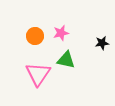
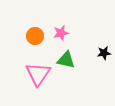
black star: moved 2 px right, 10 px down
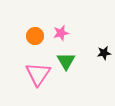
green triangle: moved 1 px down; rotated 48 degrees clockwise
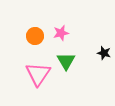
black star: rotated 24 degrees clockwise
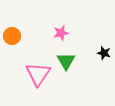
orange circle: moved 23 px left
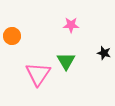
pink star: moved 10 px right, 8 px up; rotated 14 degrees clockwise
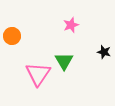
pink star: rotated 21 degrees counterclockwise
black star: moved 1 px up
green triangle: moved 2 px left
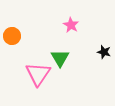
pink star: rotated 21 degrees counterclockwise
green triangle: moved 4 px left, 3 px up
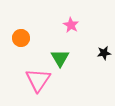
orange circle: moved 9 px right, 2 px down
black star: moved 1 px down; rotated 24 degrees counterclockwise
pink triangle: moved 6 px down
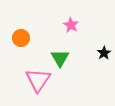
black star: rotated 24 degrees counterclockwise
